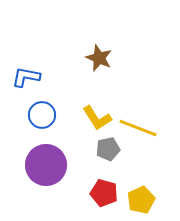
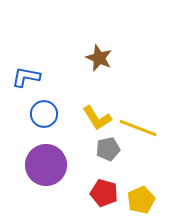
blue circle: moved 2 px right, 1 px up
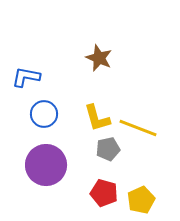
yellow L-shape: rotated 16 degrees clockwise
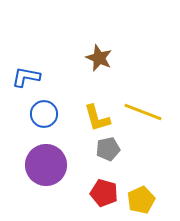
yellow line: moved 5 px right, 16 px up
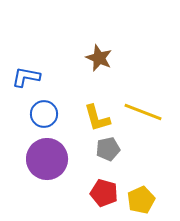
purple circle: moved 1 px right, 6 px up
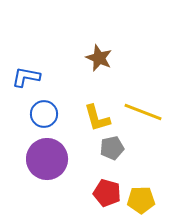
gray pentagon: moved 4 px right, 1 px up
red pentagon: moved 3 px right
yellow pentagon: rotated 24 degrees clockwise
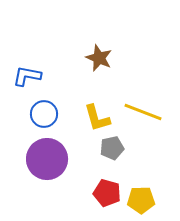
blue L-shape: moved 1 px right, 1 px up
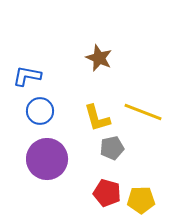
blue circle: moved 4 px left, 3 px up
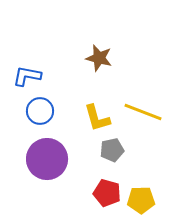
brown star: rotated 8 degrees counterclockwise
gray pentagon: moved 2 px down
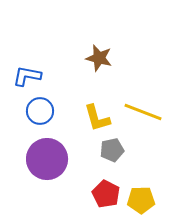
red pentagon: moved 1 px left, 1 px down; rotated 12 degrees clockwise
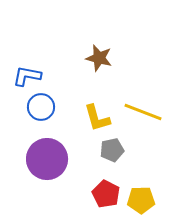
blue circle: moved 1 px right, 4 px up
